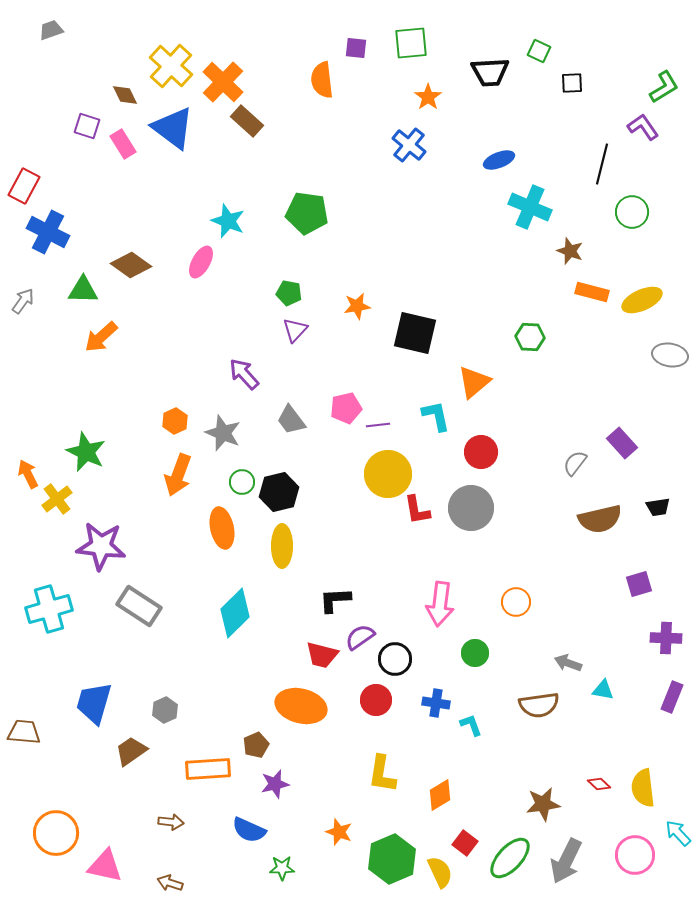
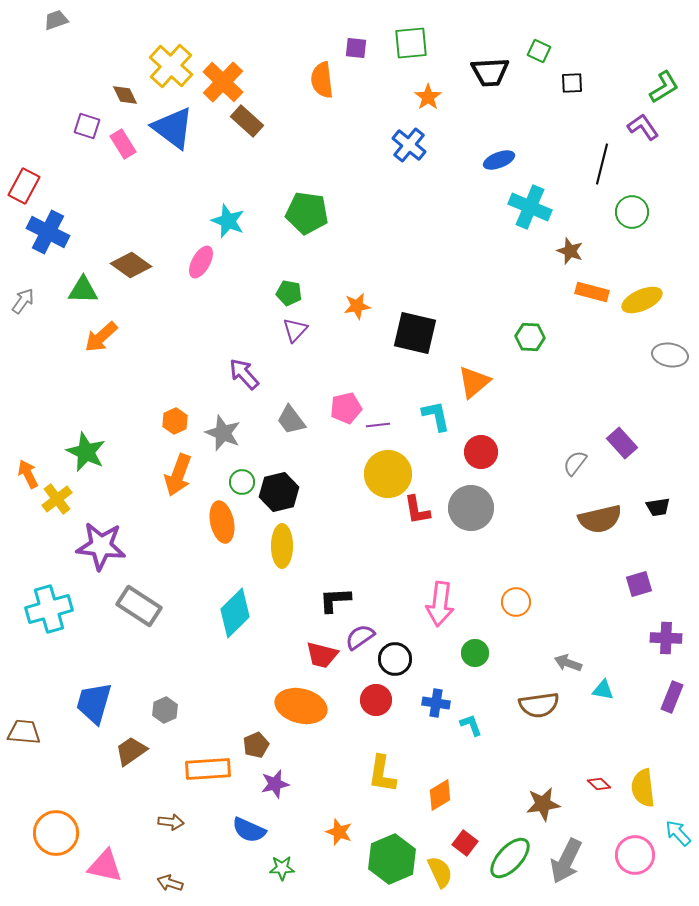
gray trapezoid at (51, 30): moved 5 px right, 10 px up
orange ellipse at (222, 528): moved 6 px up
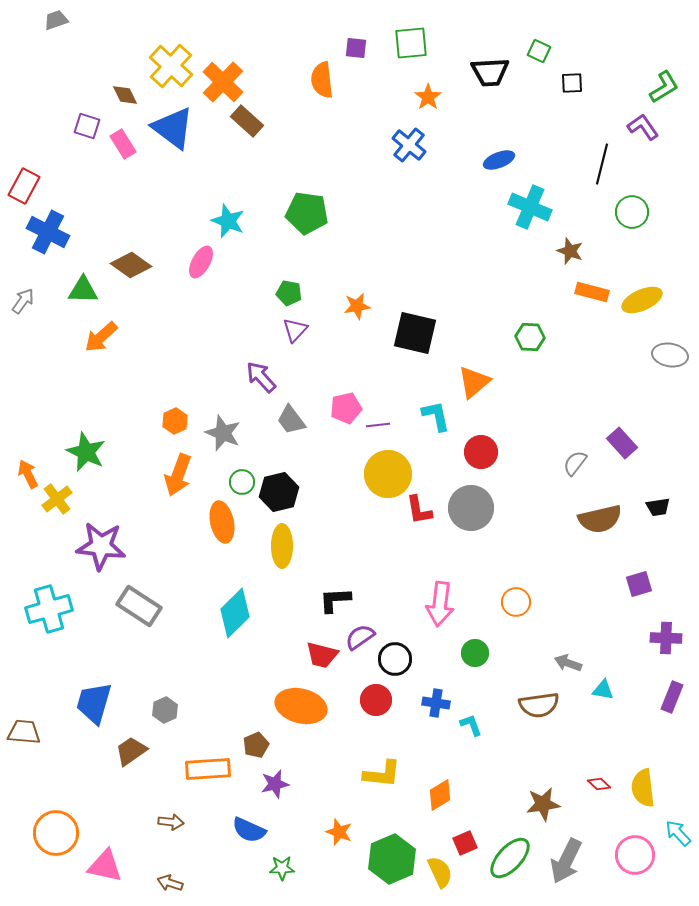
purple arrow at (244, 374): moved 17 px right, 3 px down
red L-shape at (417, 510): moved 2 px right
yellow L-shape at (382, 774): rotated 93 degrees counterclockwise
red square at (465, 843): rotated 30 degrees clockwise
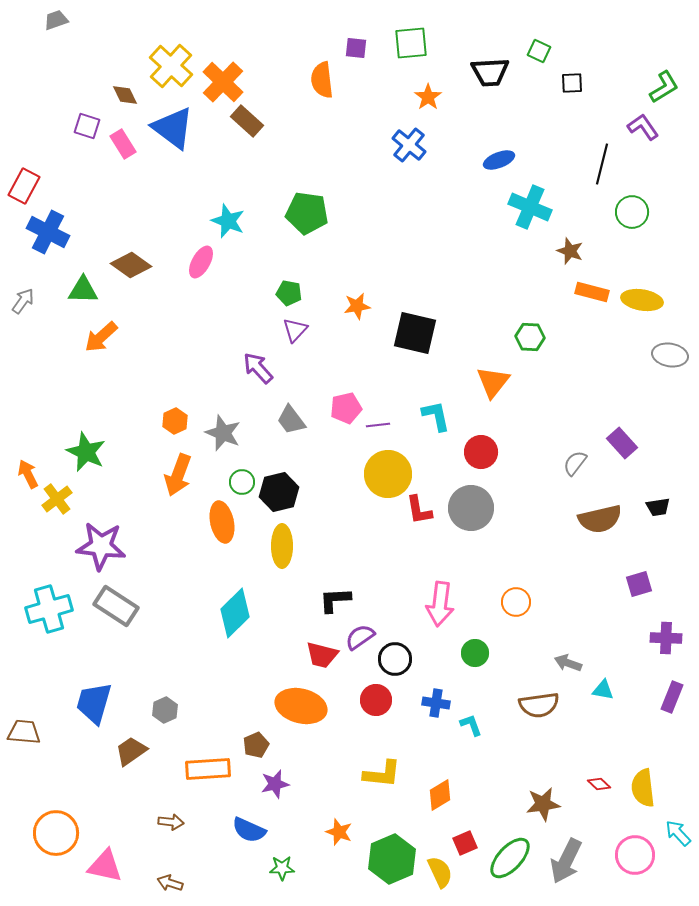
yellow ellipse at (642, 300): rotated 33 degrees clockwise
purple arrow at (261, 377): moved 3 px left, 9 px up
orange triangle at (474, 382): moved 19 px right; rotated 12 degrees counterclockwise
gray rectangle at (139, 606): moved 23 px left
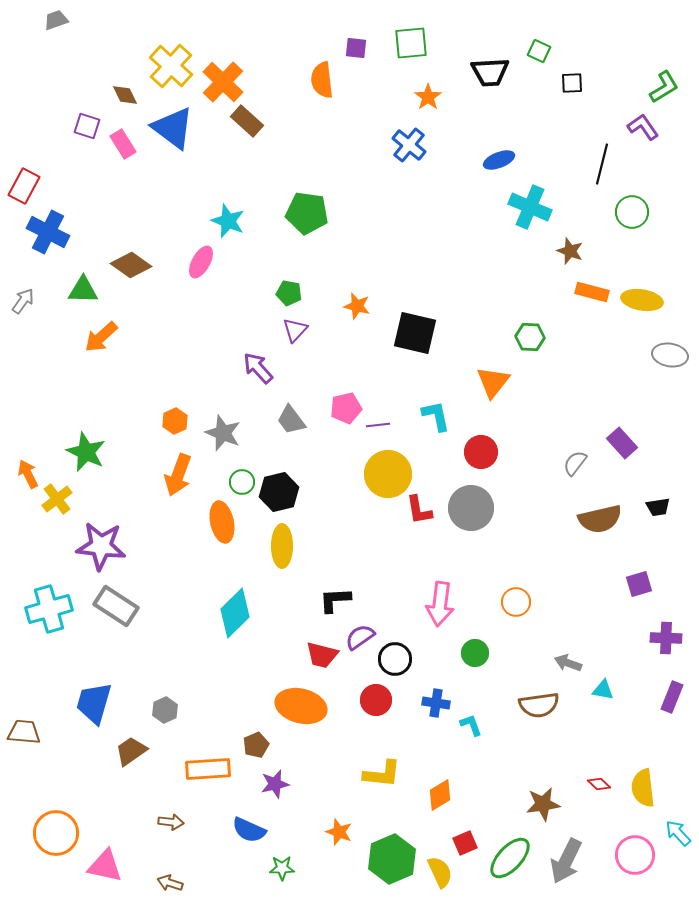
orange star at (357, 306): rotated 24 degrees clockwise
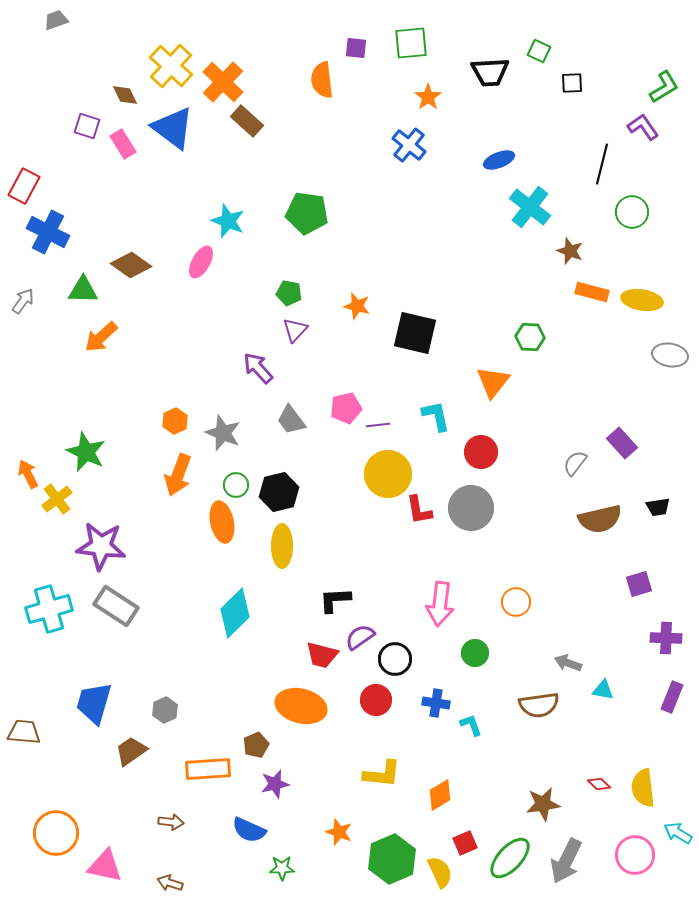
cyan cross at (530, 207): rotated 15 degrees clockwise
green circle at (242, 482): moved 6 px left, 3 px down
cyan arrow at (678, 833): rotated 16 degrees counterclockwise
